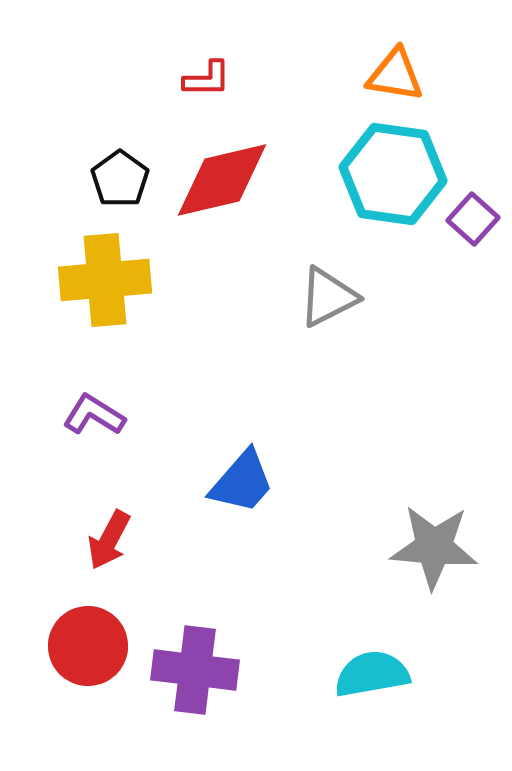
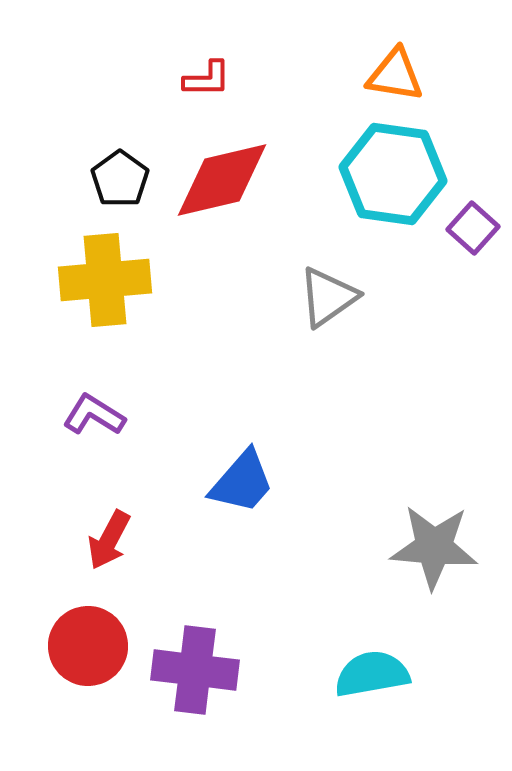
purple square: moved 9 px down
gray triangle: rotated 8 degrees counterclockwise
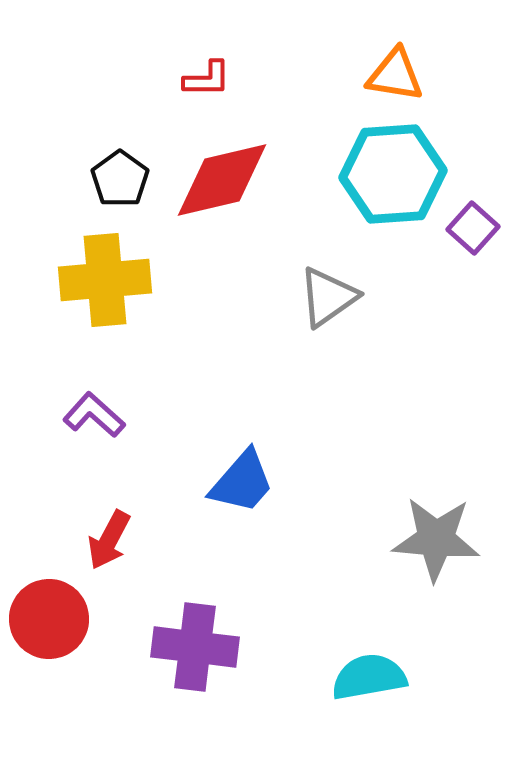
cyan hexagon: rotated 12 degrees counterclockwise
purple L-shape: rotated 10 degrees clockwise
gray star: moved 2 px right, 8 px up
red circle: moved 39 px left, 27 px up
purple cross: moved 23 px up
cyan semicircle: moved 3 px left, 3 px down
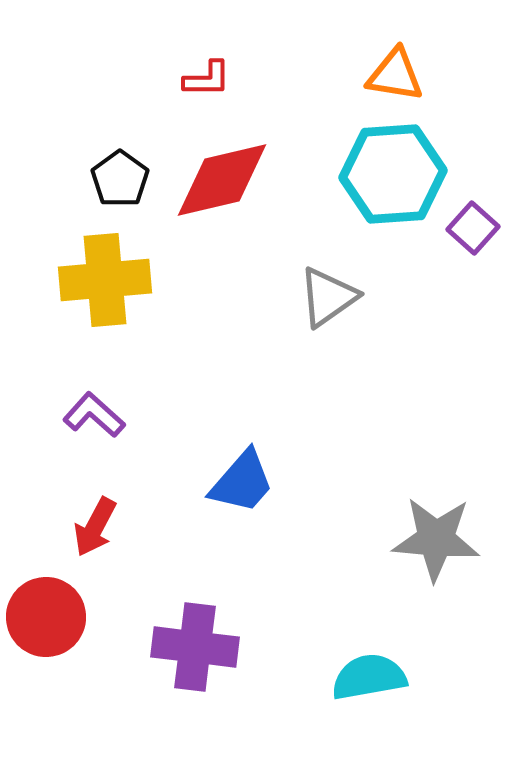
red arrow: moved 14 px left, 13 px up
red circle: moved 3 px left, 2 px up
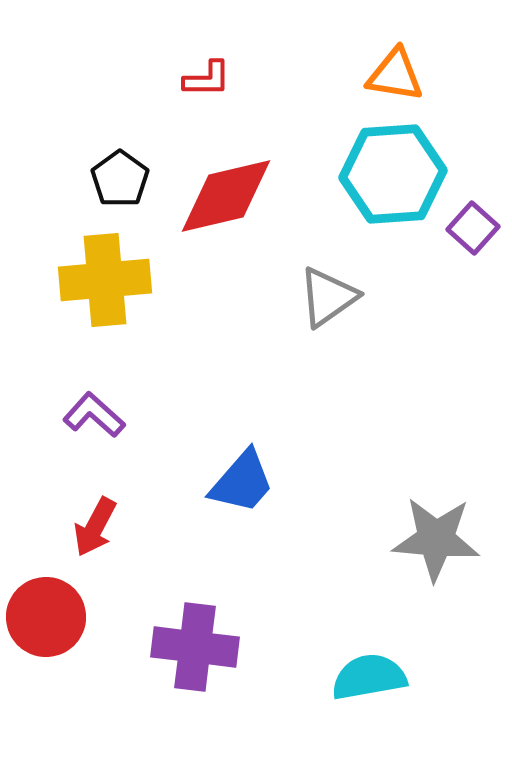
red diamond: moved 4 px right, 16 px down
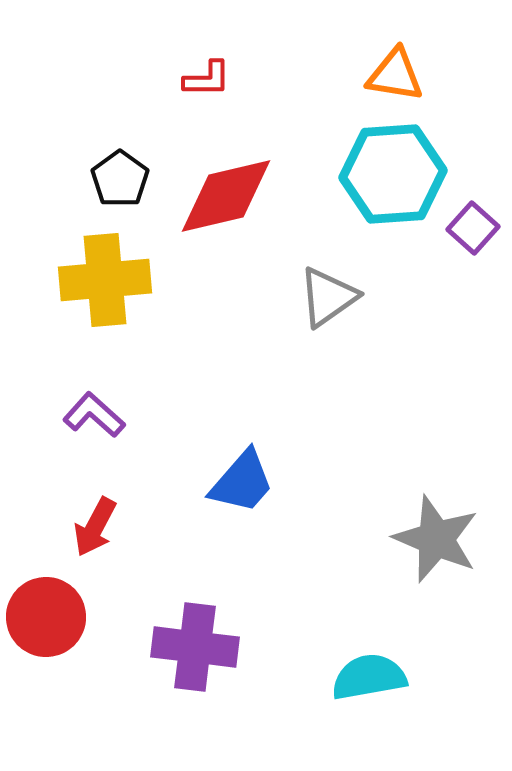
gray star: rotated 18 degrees clockwise
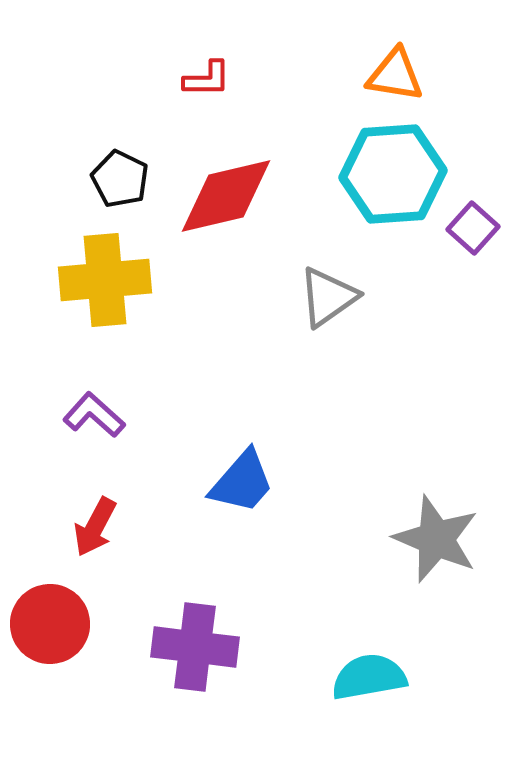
black pentagon: rotated 10 degrees counterclockwise
red circle: moved 4 px right, 7 px down
